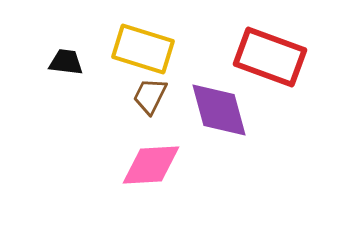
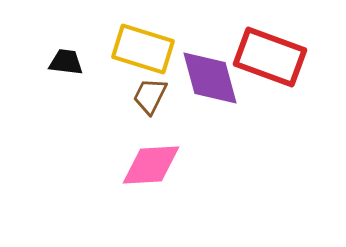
purple diamond: moved 9 px left, 32 px up
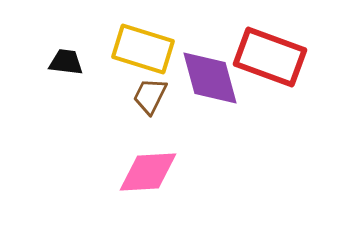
pink diamond: moved 3 px left, 7 px down
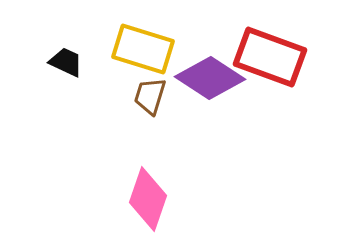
black trapezoid: rotated 18 degrees clockwise
purple diamond: rotated 42 degrees counterclockwise
brown trapezoid: rotated 9 degrees counterclockwise
pink diamond: moved 27 px down; rotated 68 degrees counterclockwise
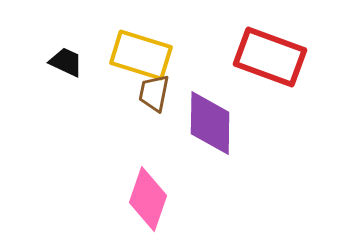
yellow rectangle: moved 2 px left, 6 px down
purple diamond: moved 45 px down; rotated 58 degrees clockwise
brown trapezoid: moved 4 px right, 3 px up; rotated 6 degrees counterclockwise
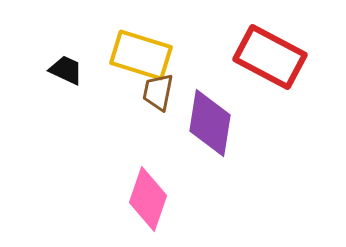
red rectangle: rotated 8 degrees clockwise
black trapezoid: moved 8 px down
brown trapezoid: moved 4 px right, 1 px up
purple diamond: rotated 8 degrees clockwise
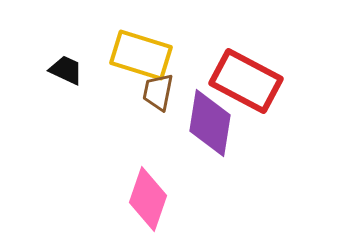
red rectangle: moved 24 px left, 24 px down
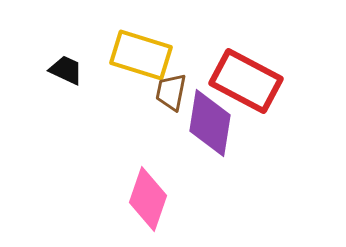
brown trapezoid: moved 13 px right
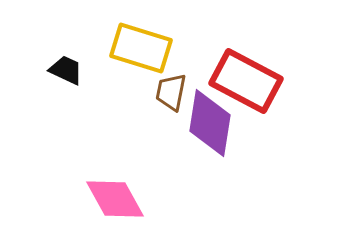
yellow rectangle: moved 7 px up
pink diamond: moved 33 px left; rotated 48 degrees counterclockwise
